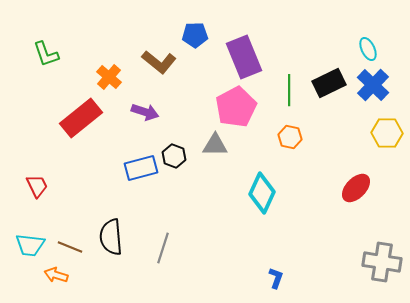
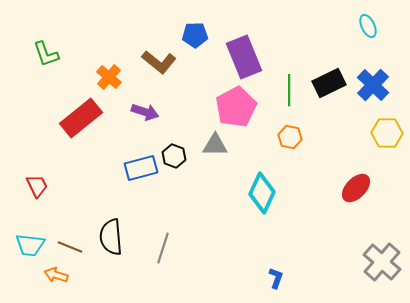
cyan ellipse: moved 23 px up
gray cross: rotated 33 degrees clockwise
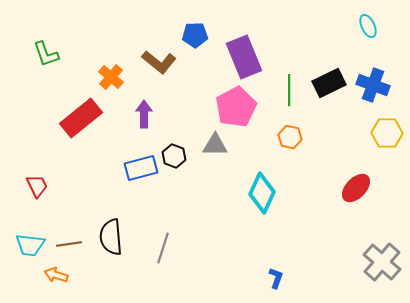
orange cross: moved 2 px right
blue cross: rotated 24 degrees counterclockwise
purple arrow: moved 1 px left, 2 px down; rotated 108 degrees counterclockwise
brown line: moved 1 px left, 3 px up; rotated 30 degrees counterclockwise
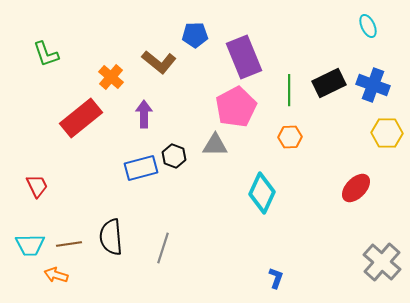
orange hexagon: rotated 15 degrees counterclockwise
cyan trapezoid: rotated 8 degrees counterclockwise
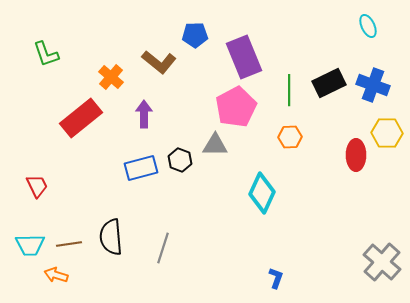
black hexagon: moved 6 px right, 4 px down
red ellipse: moved 33 px up; rotated 44 degrees counterclockwise
